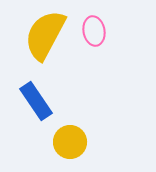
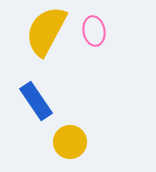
yellow semicircle: moved 1 px right, 4 px up
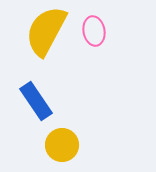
yellow circle: moved 8 px left, 3 px down
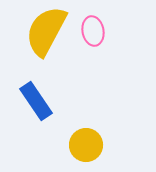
pink ellipse: moved 1 px left
yellow circle: moved 24 px right
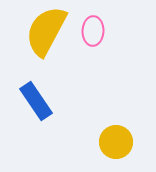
pink ellipse: rotated 12 degrees clockwise
yellow circle: moved 30 px right, 3 px up
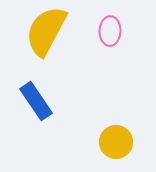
pink ellipse: moved 17 px right
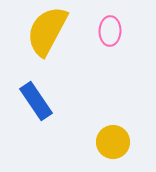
yellow semicircle: moved 1 px right
yellow circle: moved 3 px left
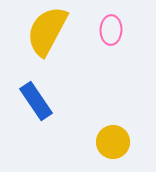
pink ellipse: moved 1 px right, 1 px up
